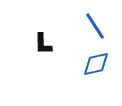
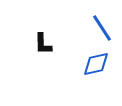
blue line: moved 7 px right, 2 px down
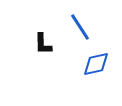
blue line: moved 22 px left, 1 px up
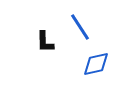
black L-shape: moved 2 px right, 2 px up
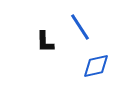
blue diamond: moved 2 px down
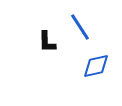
black L-shape: moved 2 px right
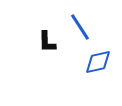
blue diamond: moved 2 px right, 4 px up
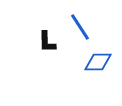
blue diamond: rotated 12 degrees clockwise
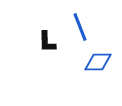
blue line: rotated 12 degrees clockwise
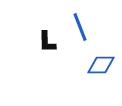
blue diamond: moved 3 px right, 3 px down
